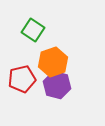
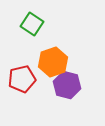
green square: moved 1 px left, 6 px up
purple hexagon: moved 10 px right
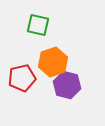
green square: moved 6 px right, 1 px down; rotated 20 degrees counterclockwise
red pentagon: moved 1 px up
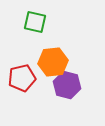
green square: moved 3 px left, 3 px up
orange hexagon: rotated 12 degrees clockwise
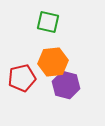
green square: moved 13 px right
purple hexagon: moved 1 px left
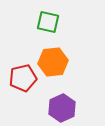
red pentagon: moved 1 px right
purple hexagon: moved 4 px left, 23 px down; rotated 20 degrees clockwise
